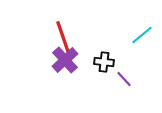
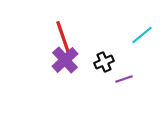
black cross: rotated 30 degrees counterclockwise
purple line: rotated 66 degrees counterclockwise
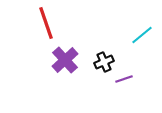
red line: moved 17 px left, 14 px up
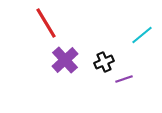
red line: rotated 12 degrees counterclockwise
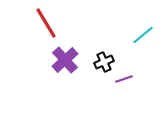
cyan line: moved 1 px right
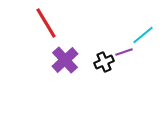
purple line: moved 27 px up
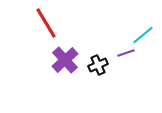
purple line: moved 2 px right, 1 px down
black cross: moved 6 px left, 3 px down
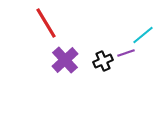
black cross: moved 5 px right, 4 px up
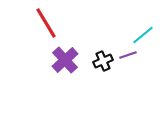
purple line: moved 2 px right, 2 px down
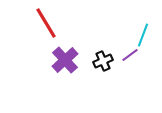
cyan line: rotated 30 degrees counterclockwise
purple line: moved 2 px right; rotated 18 degrees counterclockwise
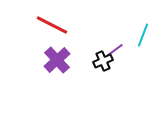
red line: moved 6 px right, 2 px down; rotated 32 degrees counterclockwise
purple line: moved 15 px left, 5 px up
purple cross: moved 8 px left
